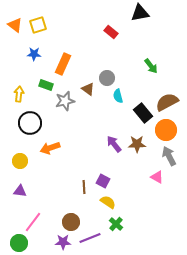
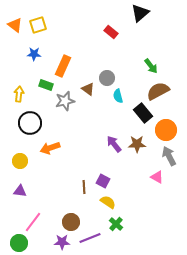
black triangle: rotated 30 degrees counterclockwise
orange rectangle: moved 2 px down
brown semicircle: moved 9 px left, 11 px up
purple star: moved 1 px left
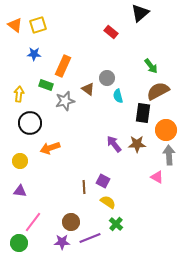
black rectangle: rotated 48 degrees clockwise
gray arrow: moved 1 px up; rotated 24 degrees clockwise
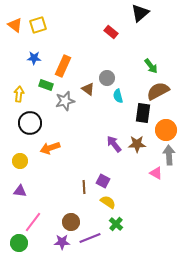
blue star: moved 4 px down
pink triangle: moved 1 px left, 4 px up
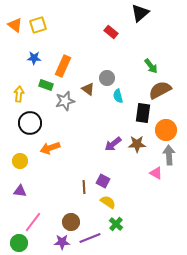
brown semicircle: moved 2 px right, 1 px up
purple arrow: moved 1 px left; rotated 90 degrees counterclockwise
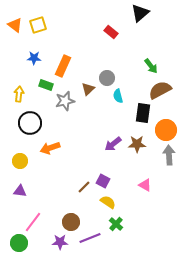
brown triangle: rotated 40 degrees clockwise
pink triangle: moved 11 px left, 12 px down
brown line: rotated 48 degrees clockwise
purple star: moved 2 px left
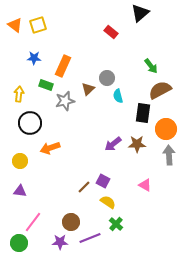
orange circle: moved 1 px up
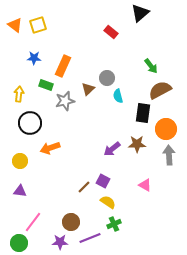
purple arrow: moved 1 px left, 5 px down
green cross: moved 2 px left; rotated 24 degrees clockwise
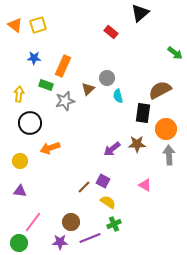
green arrow: moved 24 px right, 13 px up; rotated 14 degrees counterclockwise
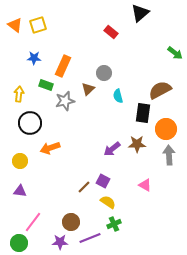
gray circle: moved 3 px left, 5 px up
